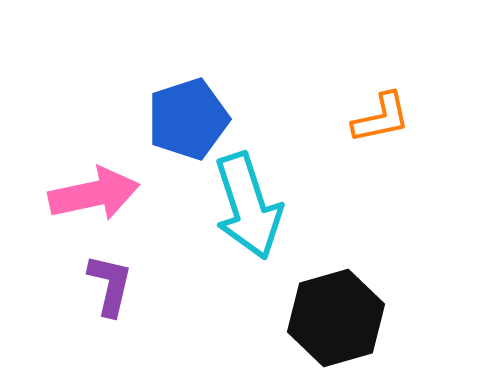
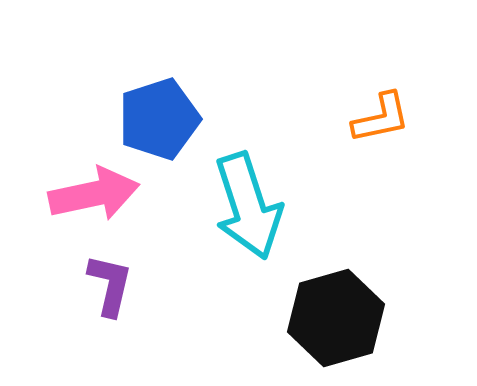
blue pentagon: moved 29 px left
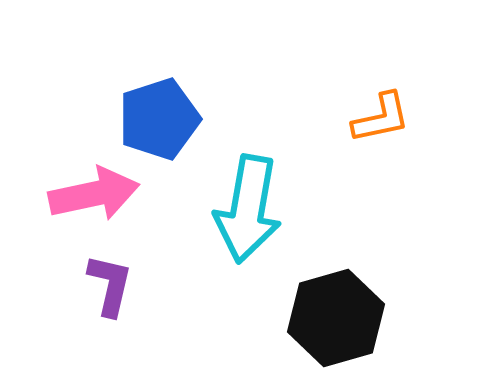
cyan arrow: moved 3 px down; rotated 28 degrees clockwise
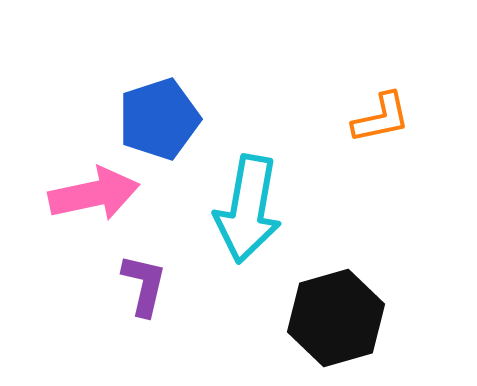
purple L-shape: moved 34 px right
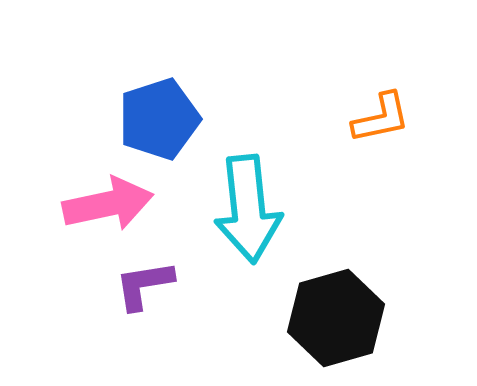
pink arrow: moved 14 px right, 10 px down
cyan arrow: rotated 16 degrees counterclockwise
purple L-shape: rotated 112 degrees counterclockwise
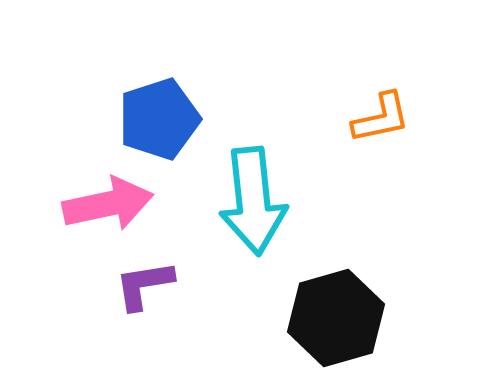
cyan arrow: moved 5 px right, 8 px up
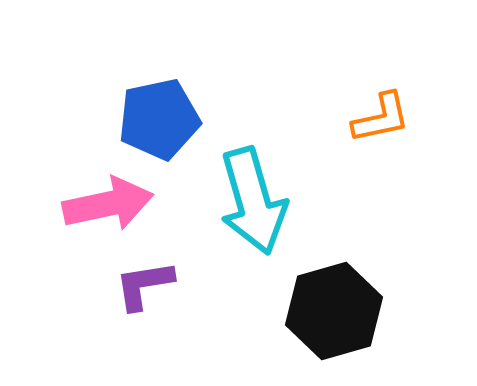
blue pentagon: rotated 6 degrees clockwise
cyan arrow: rotated 10 degrees counterclockwise
black hexagon: moved 2 px left, 7 px up
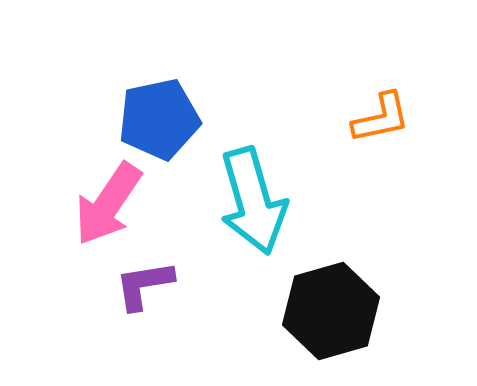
pink arrow: rotated 136 degrees clockwise
black hexagon: moved 3 px left
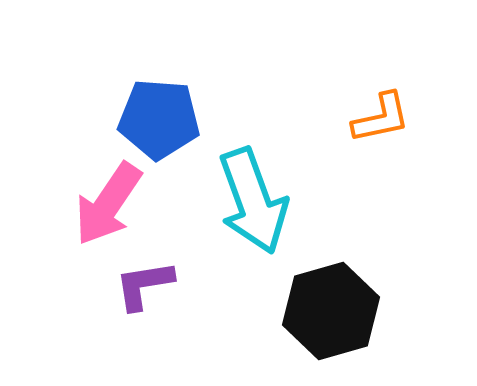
blue pentagon: rotated 16 degrees clockwise
cyan arrow: rotated 4 degrees counterclockwise
